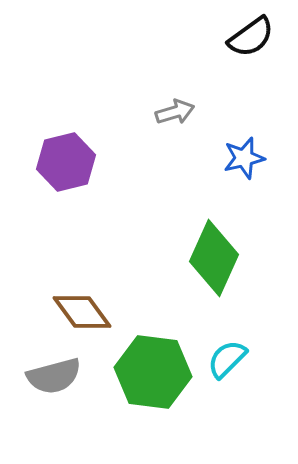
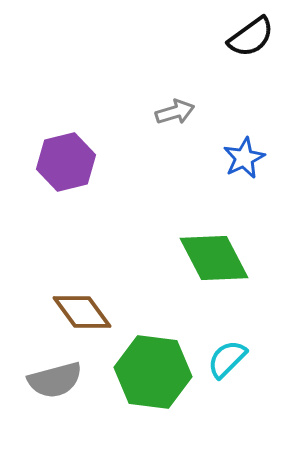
blue star: rotated 12 degrees counterclockwise
green diamond: rotated 52 degrees counterclockwise
gray semicircle: moved 1 px right, 4 px down
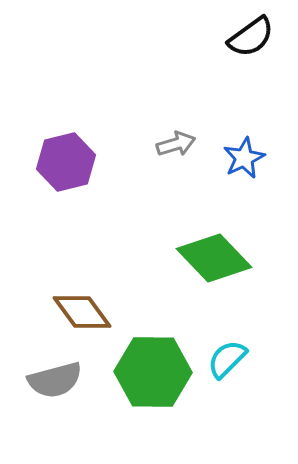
gray arrow: moved 1 px right, 32 px down
green diamond: rotated 16 degrees counterclockwise
green hexagon: rotated 6 degrees counterclockwise
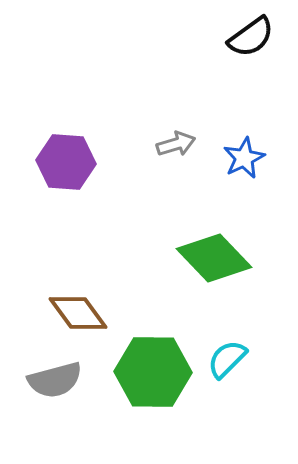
purple hexagon: rotated 18 degrees clockwise
brown diamond: moved 4 px left, 1 px down
